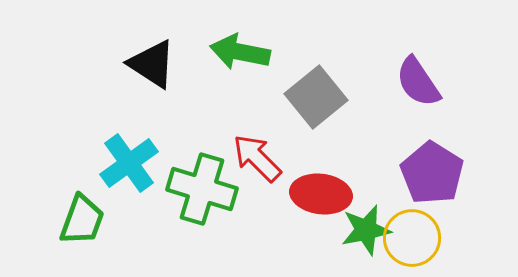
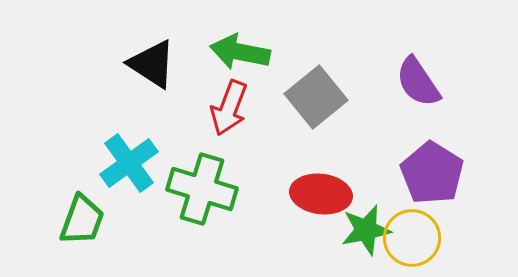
red arrow: moved 28 px left, 50 px up; rotated 114 degrees counterclockwise
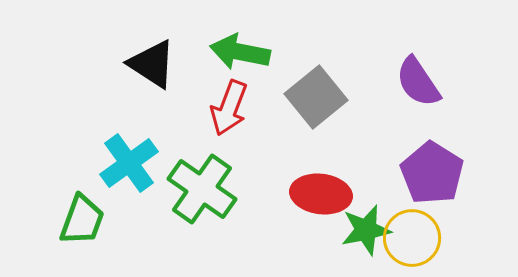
green cross: rotated 18 degrees clockwise
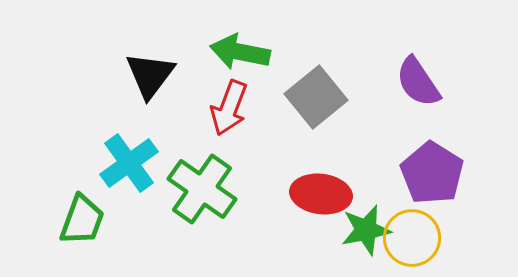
black triangle: moved 2 px left, 11 px down; rotated 34 degrees clockwise
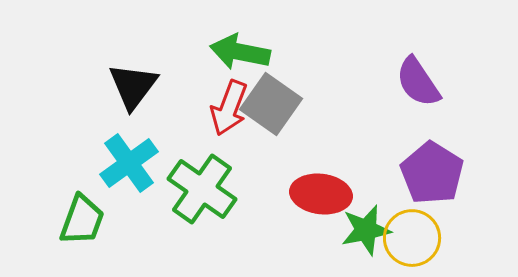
black triangle: moved 17 px left, 11 px down
gray square: moved 45 px left, 7 px down; rotated 16 degrees counterclockwise
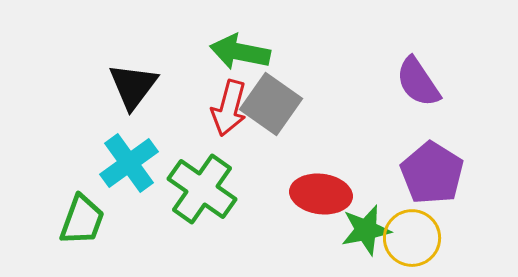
red arrow: rotated 6 degrees counterclockwise
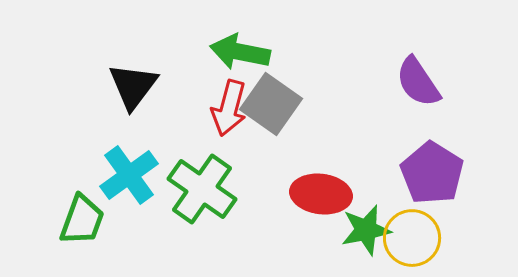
cyan cross: moved 12 px down
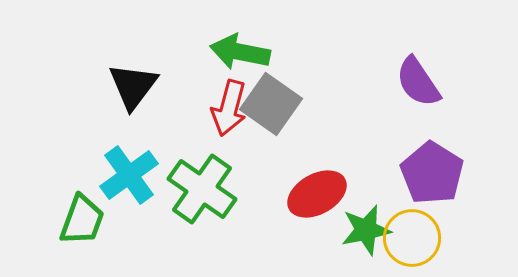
red ellipse: moved 4 px left; rotated 36 degrees counterclockwise
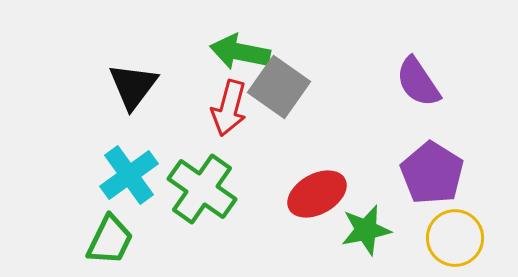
gray square: moved 8 px right, 17 px up
green trapezoid: moved 28 px right, 20 px down; rotated 6 degrees clockwise
yellow circle: moved 43 px right
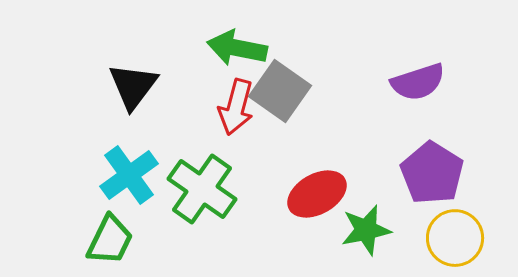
green arrow: moved 3 px left, 4 px up
purple semicircle: rotated 74 degrees counterclockwise
gray square: moved 1 px right, 4 px down
red arrow: moved 7 px right, 1 px up
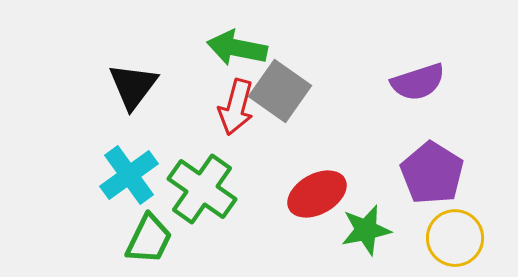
green trapezoid: moved 39 px right, 1 px up
